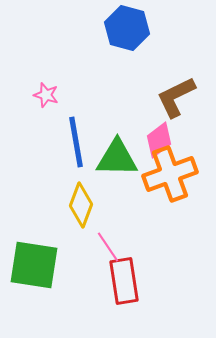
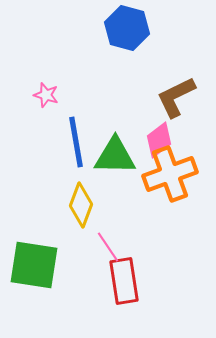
green triangle: moved 2 px left, 2 px up
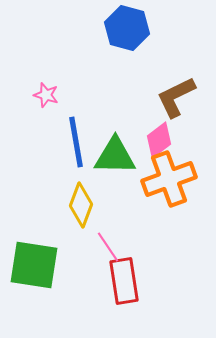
orange cross: moved 1 px left, 5 px down
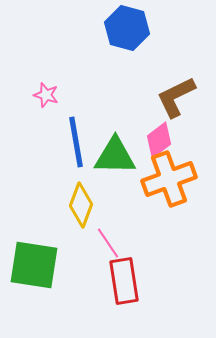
pink line: moved 4 px up
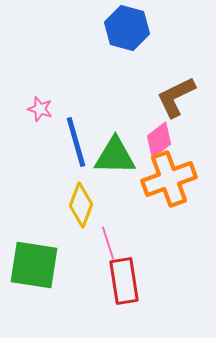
pink star: moved 6 px left, 14 px down
blue line: rotated 6 degrees counterclockwise
pink line: rotated 16 degrees clockwise
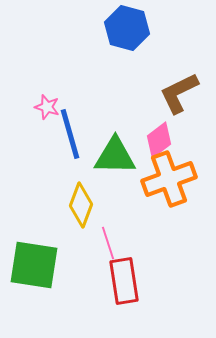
brown L-shape: moved 3 px right, 4 px up
pink star: moved 7 px right, 2 px up
blue line: moved 6 px left, 8 px up
